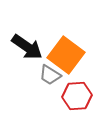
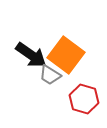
black arrow: moved 4 px right, 8 px down
red hexagon: moved 7 px right, 3 px down; rotated 20 degrees clockwise
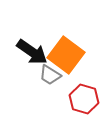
black arrow: moved 1 px right, 3 px up
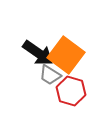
black arrow: moved 6 px right, 1 px down
red hexagon: moved 13 px left, 8 px up
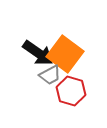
orange square: moved 1 px left, 1 px up
gray trapezoid: rotated 60 degrees counterclockwise
